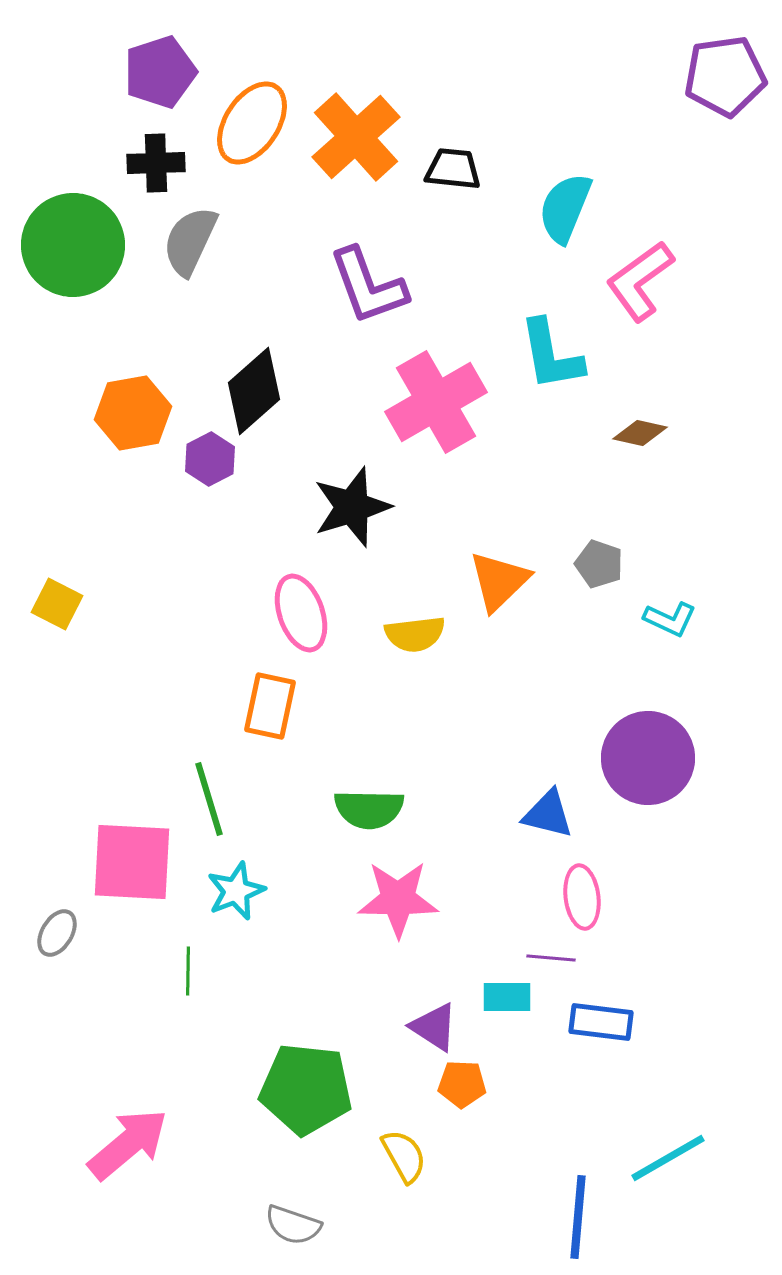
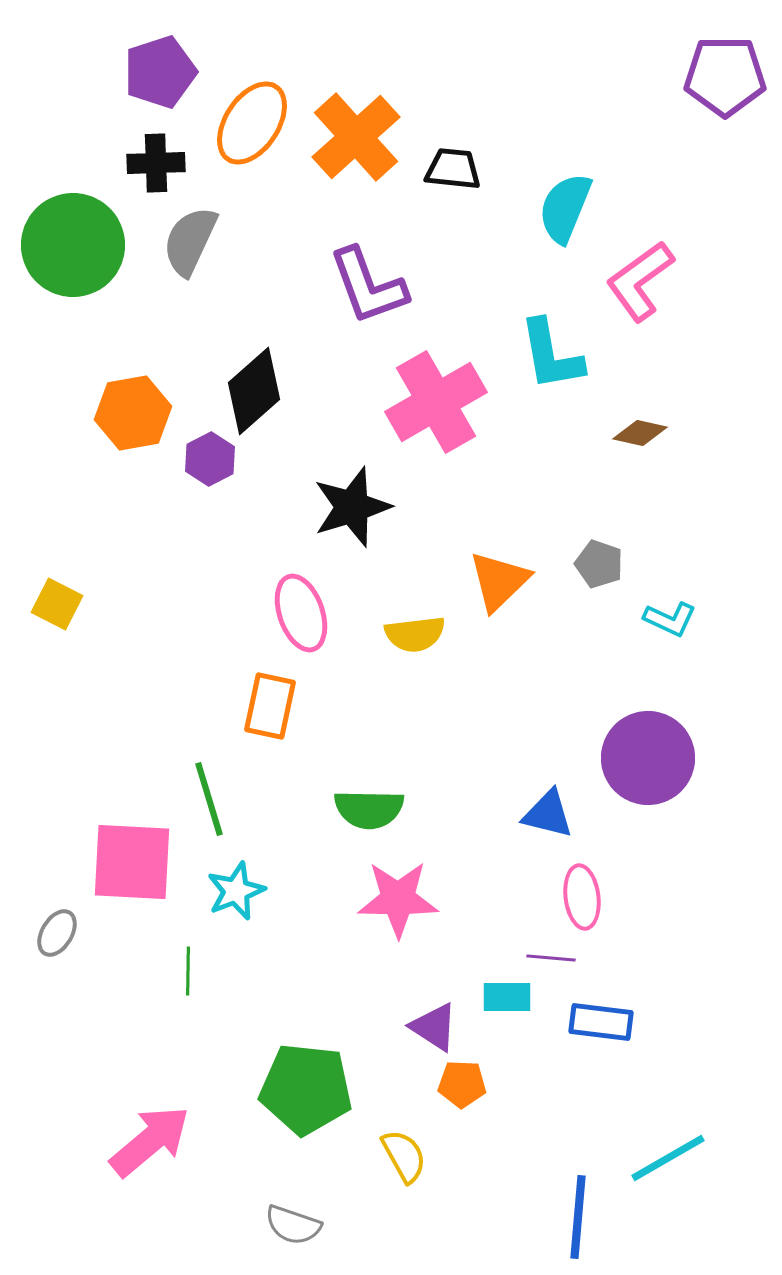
purple pentagon at (725, 76): rotated 8 degrees clockwise
pink arrow at (128, 1144): moved 22 px right, 3 px up
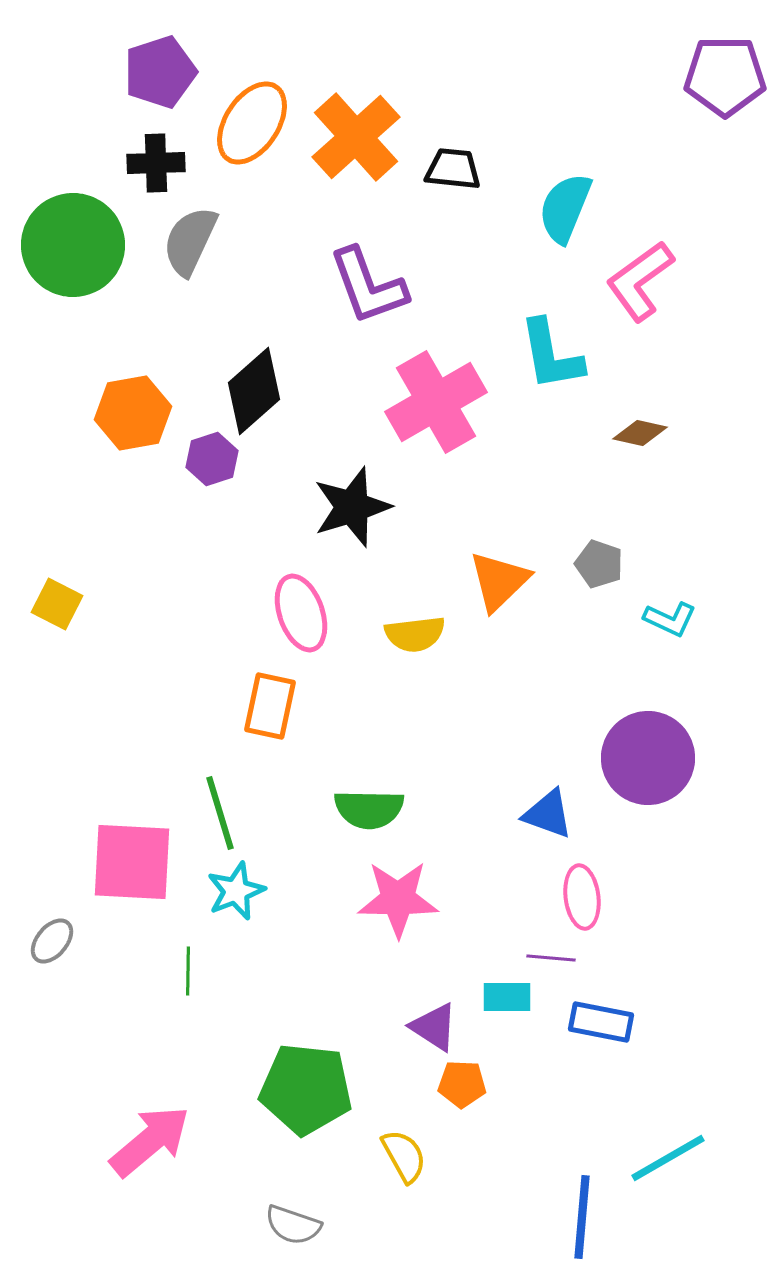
purple hexagon at (210, 459): moved 2 px right; rotated 9 degrees clockwise
green line at (209, 799): moved 11 px right, 14 px down
blue triangle at (548, 814): rotated 6 degrees clockwise
gray ellipse at (57, 933): moved 5 px left, 8 px down; rotated 9 degrees clockwise
blue rectangle at (601, 1022): rotated 4 degrees clockwise
blue line at (578, 1217): moved 4 px right
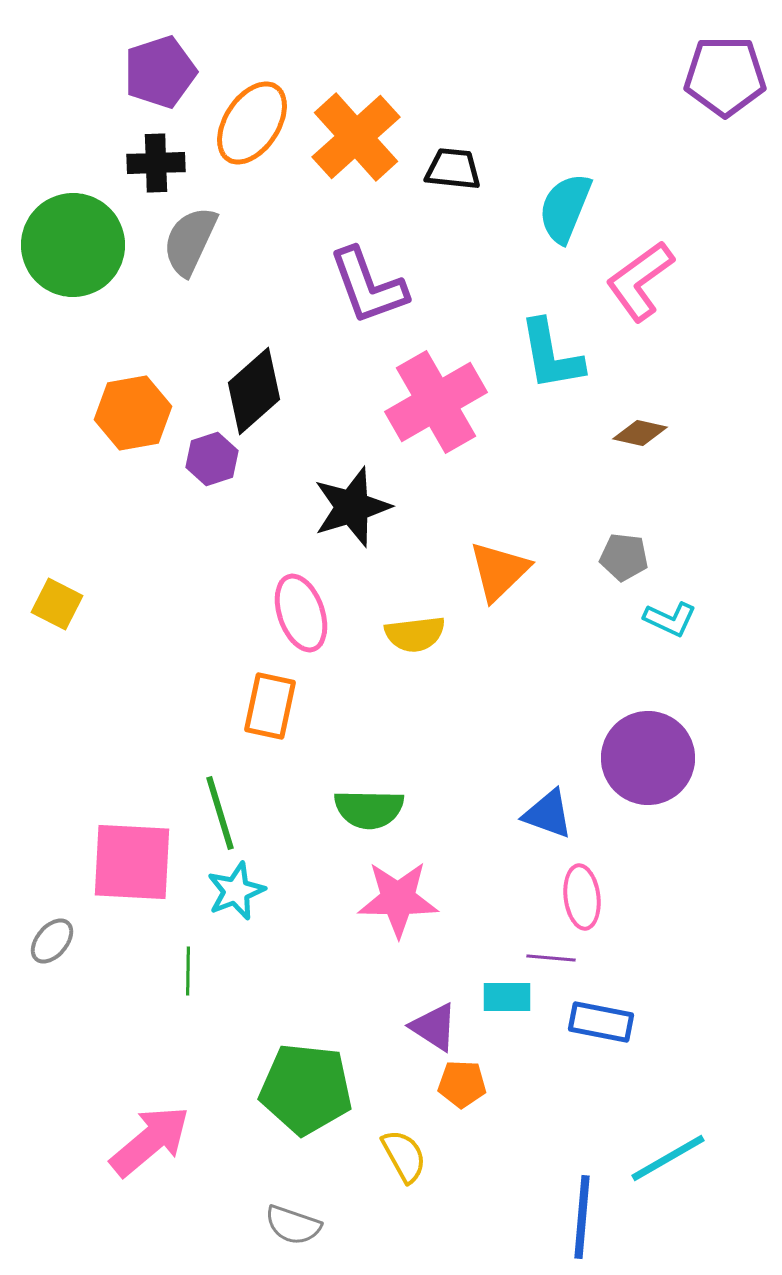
gray pentagon at (599, 564): moved 25 px right, 7 px up; rotated 12 degrees counterclockwise
orange triangle at (499, 581): moved 10 px up
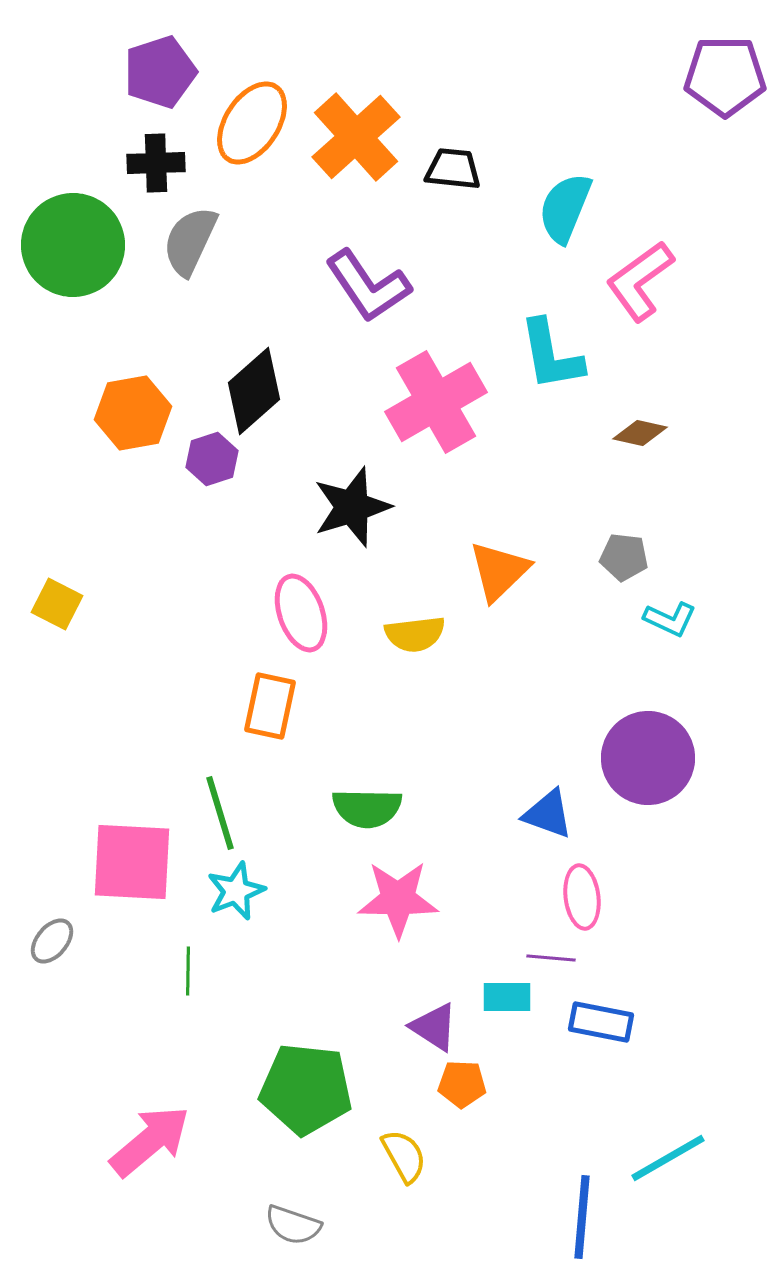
purple L-shape at (368, 286): rotated 14 degrees counterclockwise
green semicircle at (369, 809): moved 2 px left, 1 px up
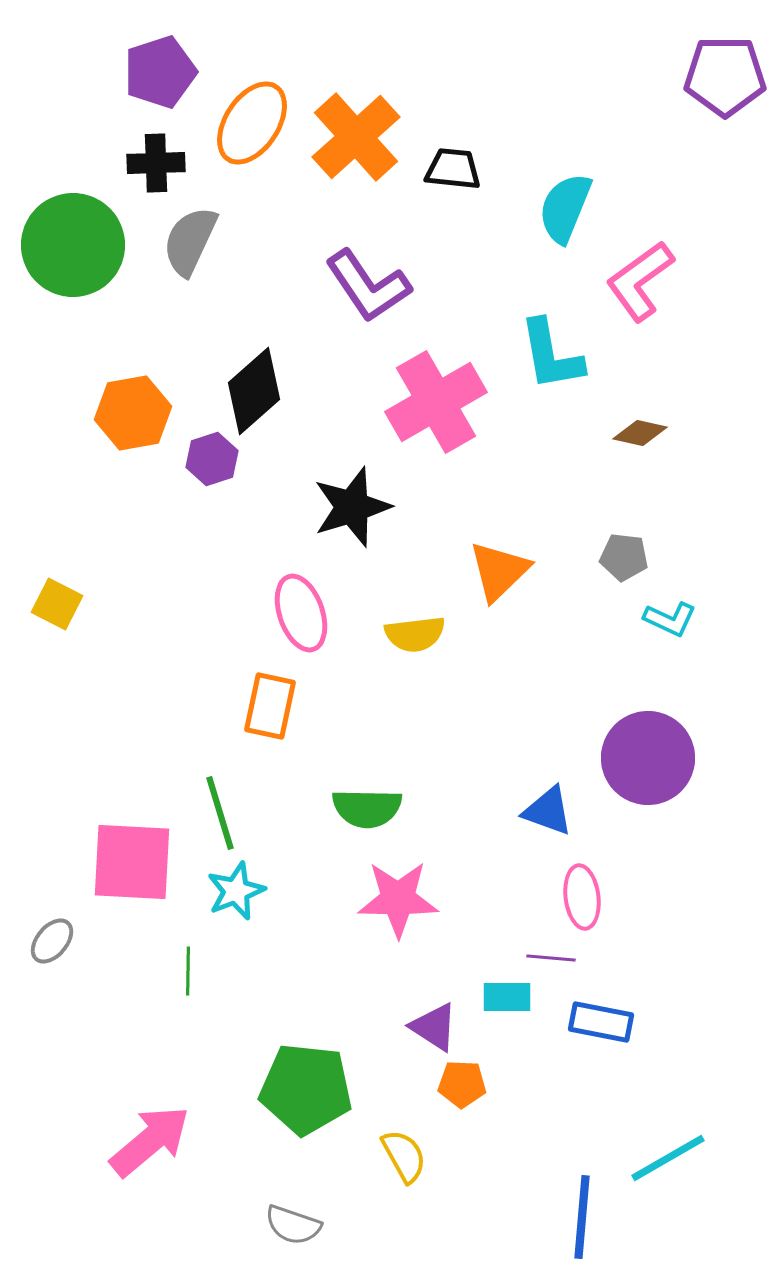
blue triangle at (548, 814): moved 3 px up
